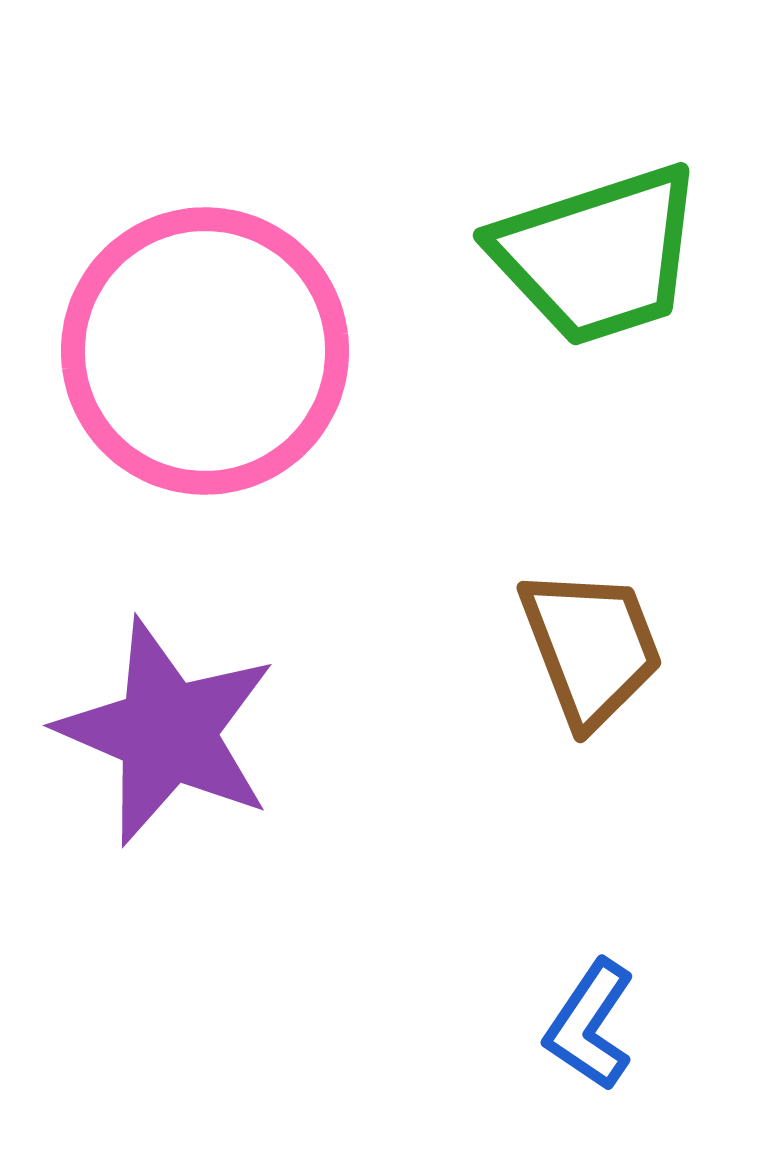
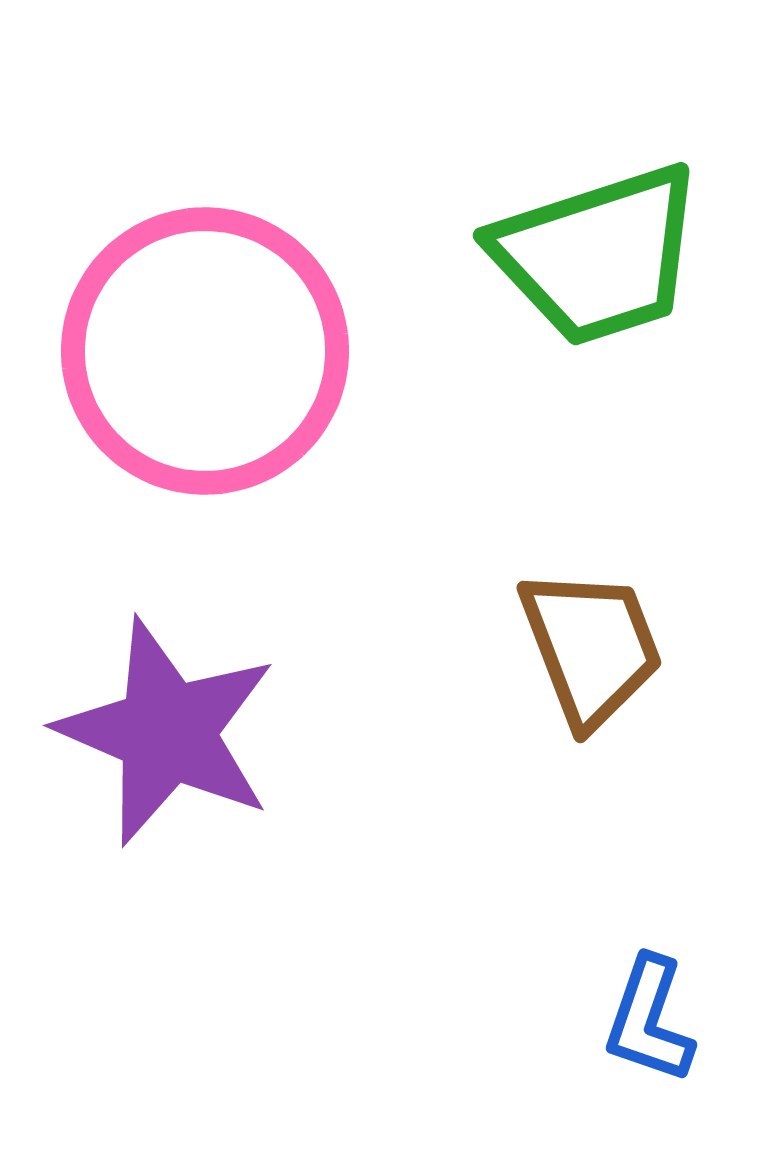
blue L-shape: moved 59 px right, 5 px up; rotated 15 degrees counterclockwise
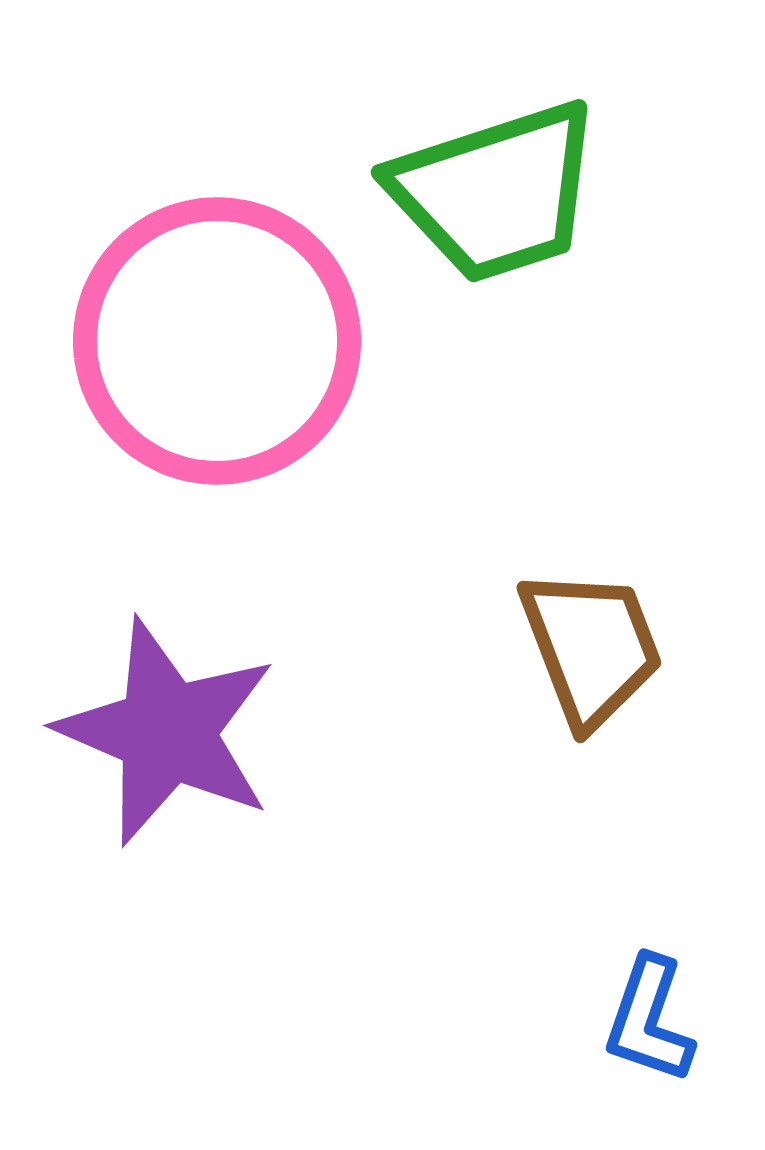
green trapezoid: moved 102 px left, 63 px up
pink circle: moved 12 px right, 10 px up
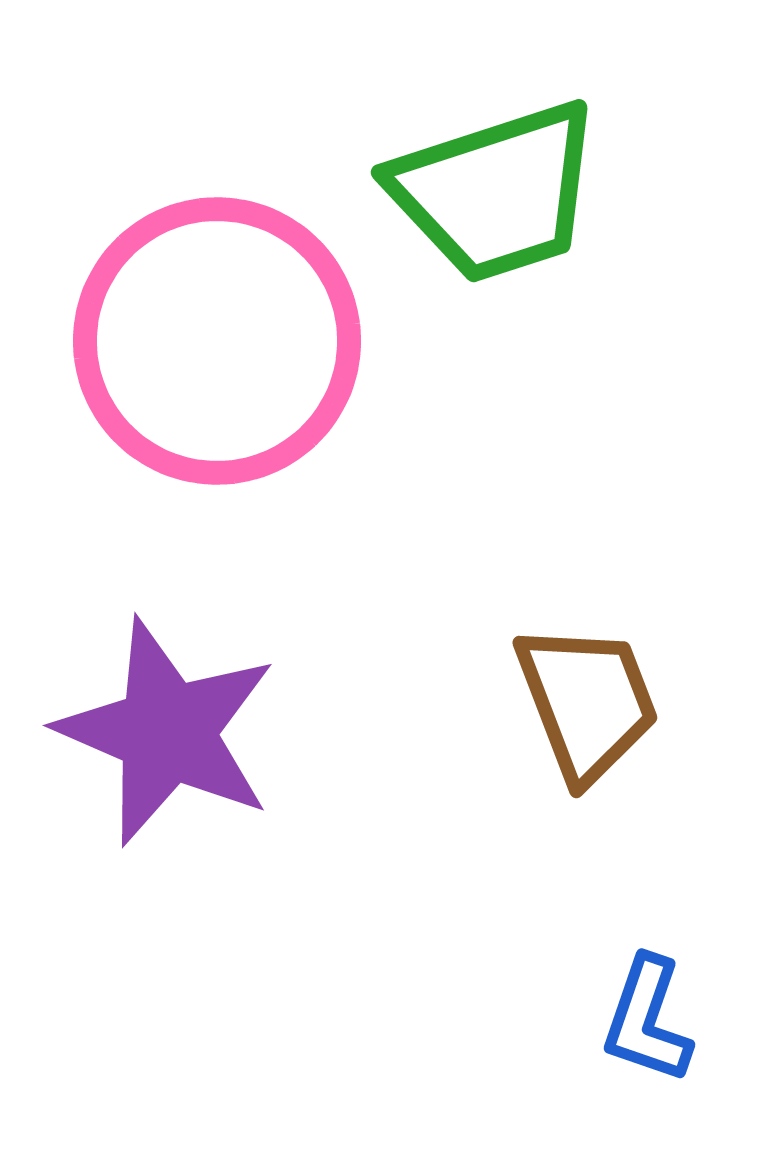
brown trapezoid: moved 4 px left, 55 px down
blue L-shape: moved 2 px left
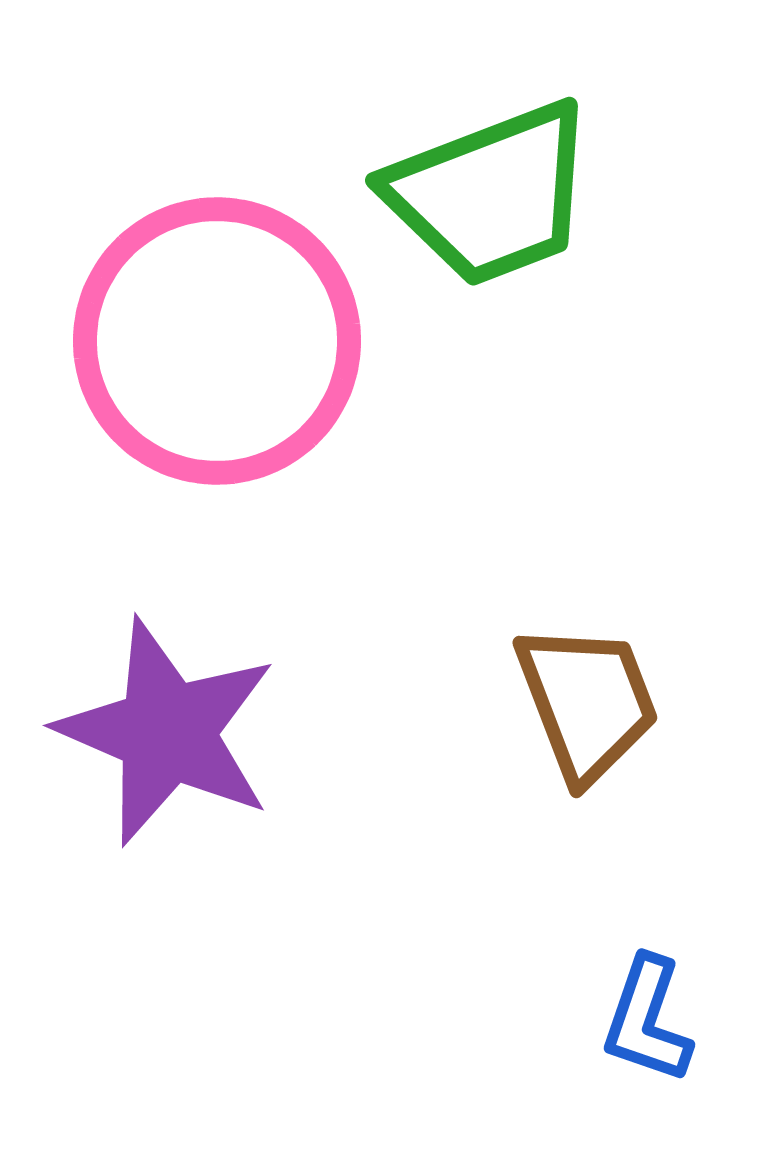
green trapezoid: moved 5 px left, 2 px down; rotated 3 degrees counterclockwise
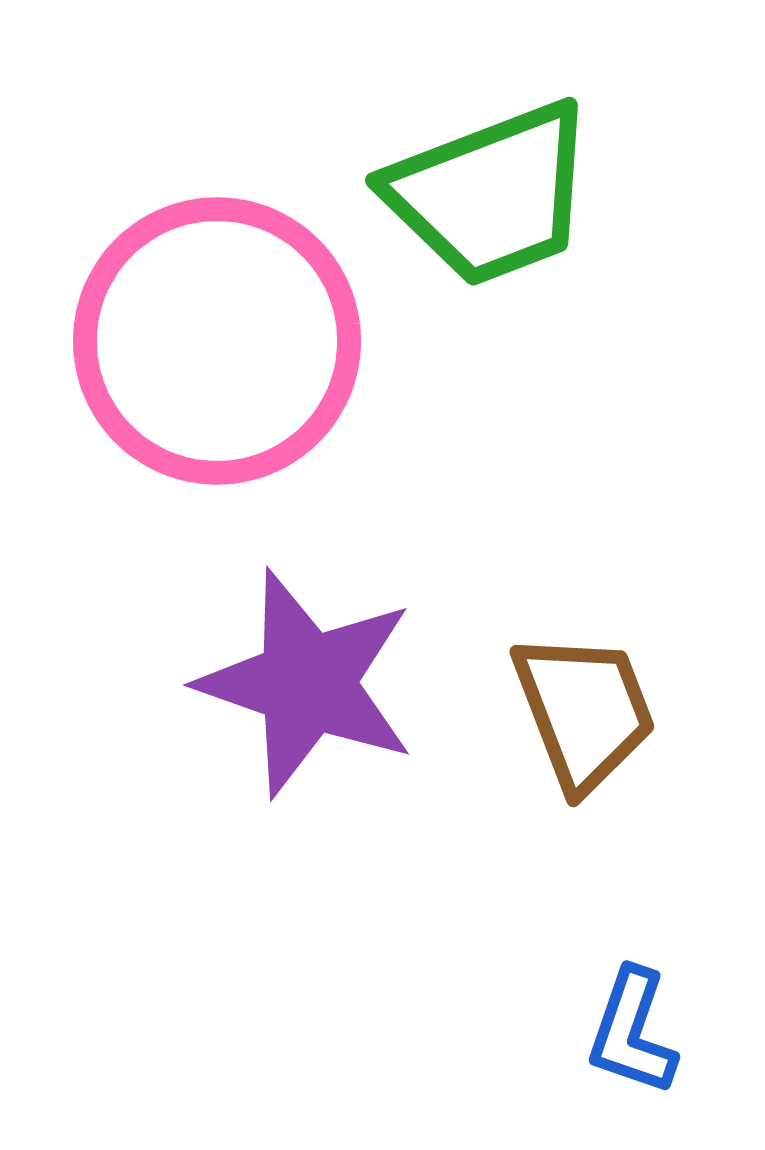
brown trapezoid: moved 3 px left, 9 px down
purple star: moved 140 px right, 49 px up; rotated 4 degrees counterclockwise
blue L-shape: moved 15 px left, 12 px down
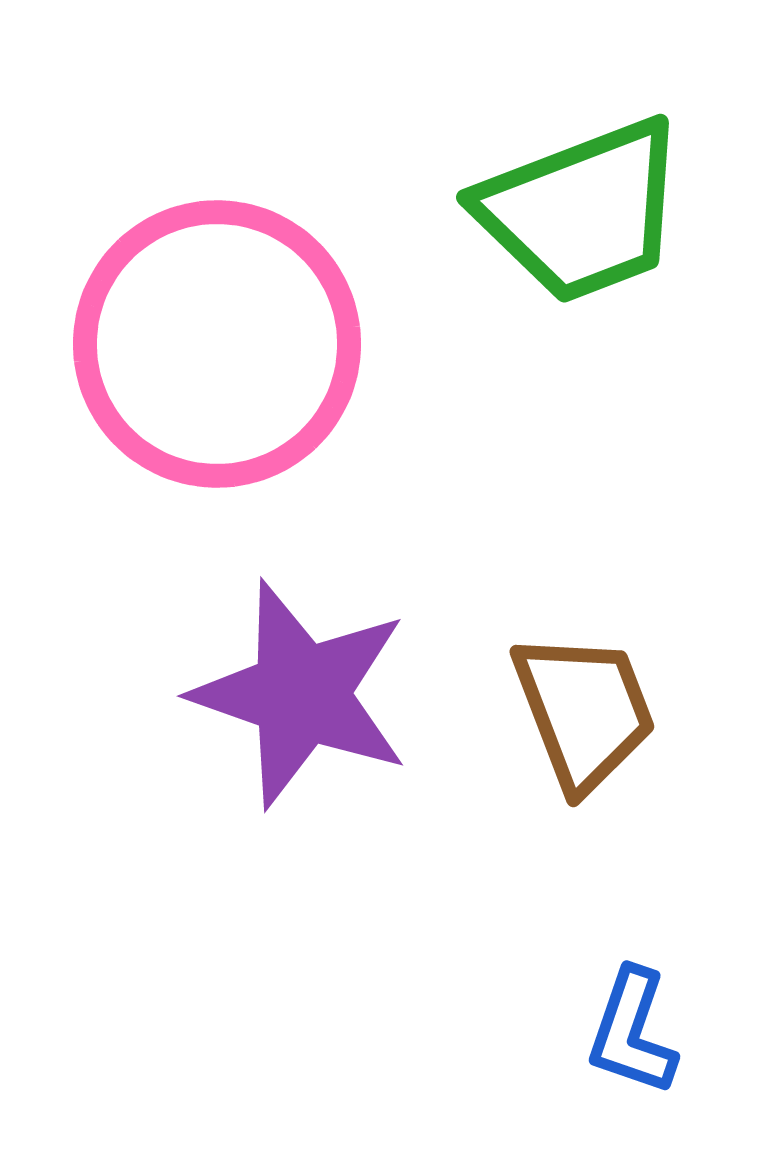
green trapezoid: moved 91 px right, 17 px down
pink circle: moved 3 px down
purple star: moved 6 px left, 11 px down
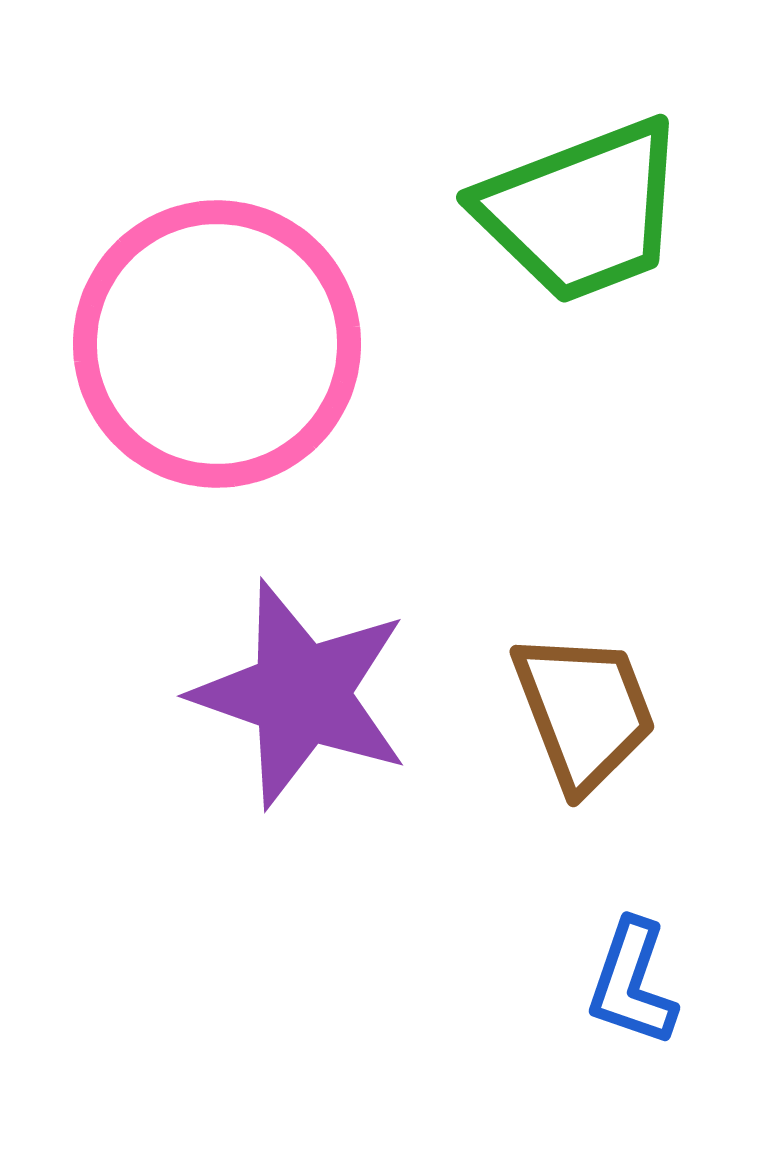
blue L-shape: moved 49 px up
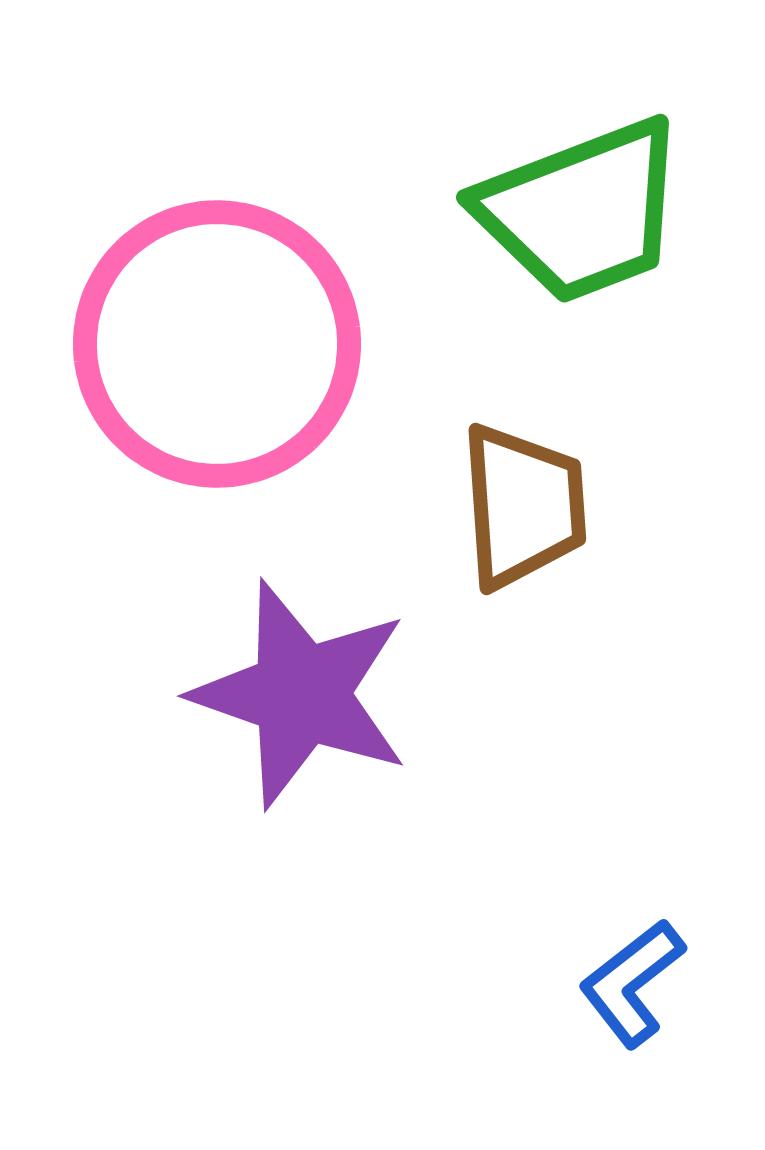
brown trapezoid: moved 61 px left, 205 px up; rotated 17 degrees clockwise
blue L-shape: rotated 33 degrees clockwise
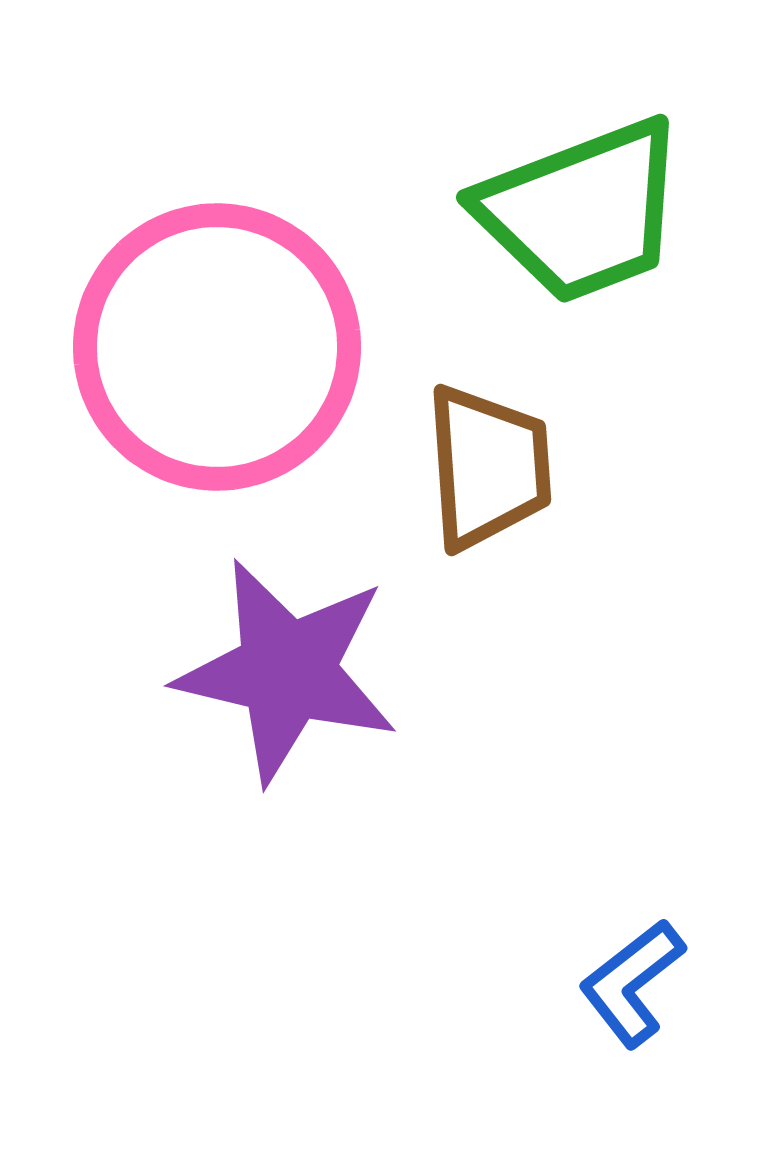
pink circle: moved 3 px down
brown trapezoid: moved 35 px left, 39 px up
purple star: moved 14 px left, 23 px up; rotated 6 degrees counterclockwise
